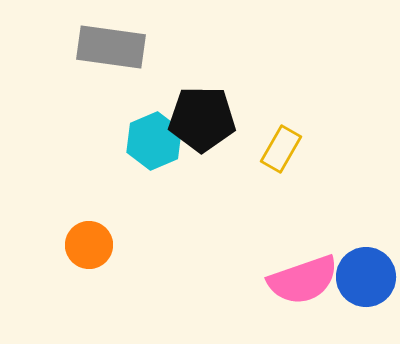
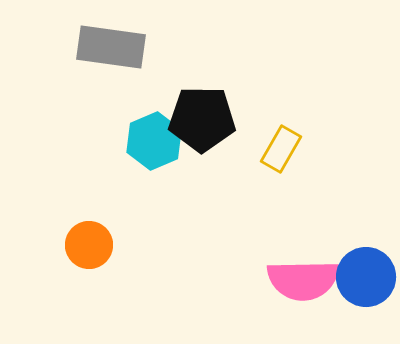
pink semicircle: rotated 18 degrees clockwise
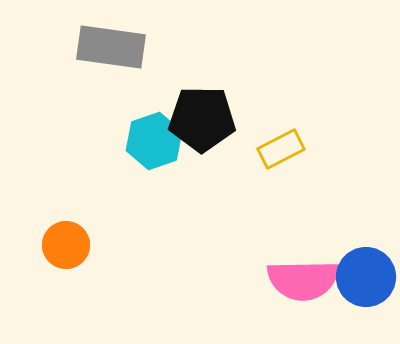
cyan hexagon: rotated 4 degrees clockwise
yellow rectangle: rotated 33 degrees clockwise
orange circle: moved 23 px left
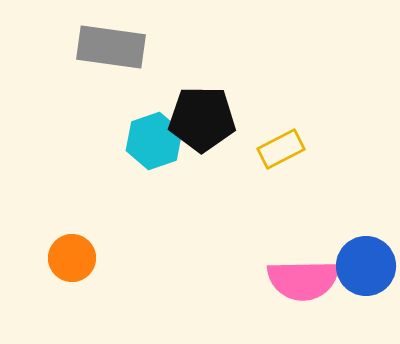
orange circle: moved 6 px right, 13 px down
blue circle: moved 11 px up
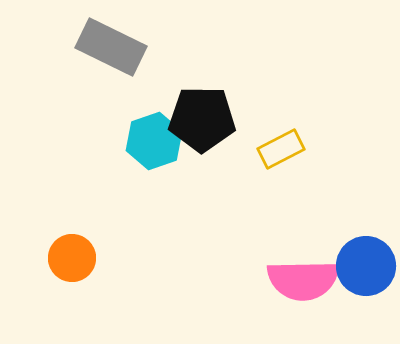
gray rectangle: rotated 18 degrees clockwise
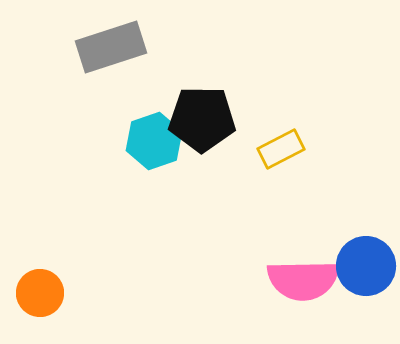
gray rectangle: rotated 44 degrees counterclockwise
orange circle: moved 32 px left, 35 px down
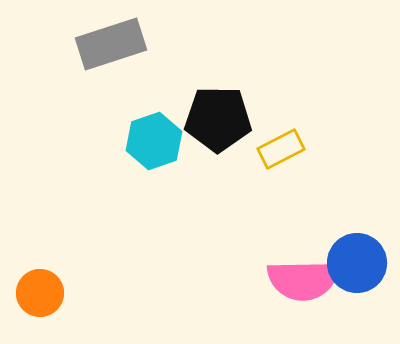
gray rectangle: moved 3 px up
black pentagon: moved 16 px right
blue circle: moved 9 px left, 3 px up
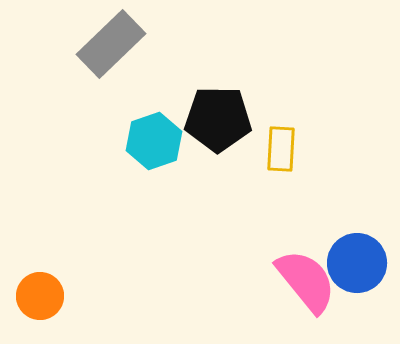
gray rectangle: rotated 26 degrees counterclockwise
yellow rectangle: rotated 60 degrees counterclockwise
pink semicircle: moved 3 px right, 1 px down; rotated 128 degrees counterclockwise
orange circle: moved 3 px down
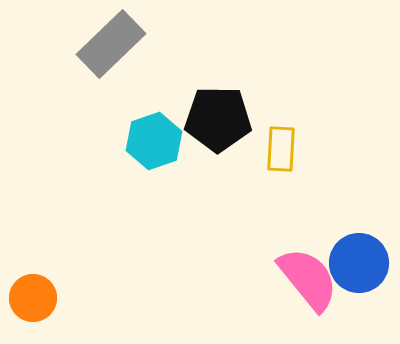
blue circle: moved 2 px right
pink semicircle: moved 2 px right, 2 px up
orange circle: moved 7 px left, 2 px down
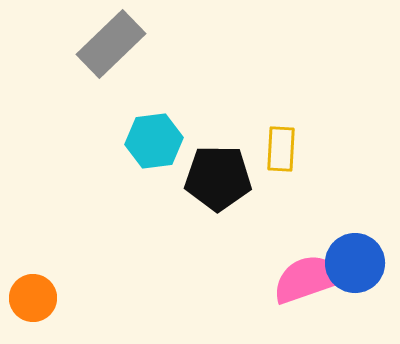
black pentagon: moved 59 px down
cyan hexagon: rotated 12 degrees clockwise
blue circle: moved 4 px left
pink semicircle: rotated 70 degrees counterclockwise
